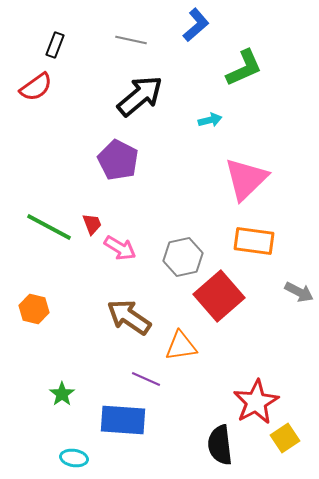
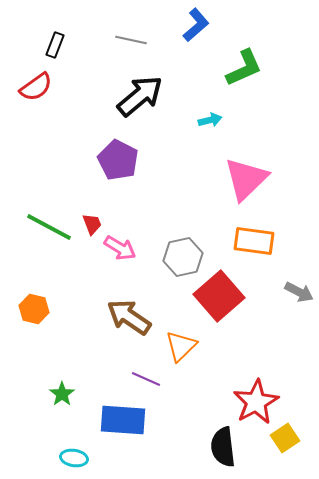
orange triangle: rotated 36 degrees counterclockwise
black semicircle: moved 3 px right, 2 px down
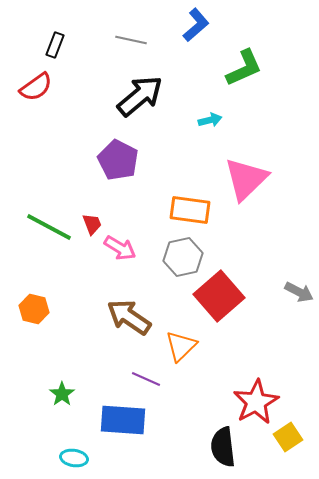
orange rectangle: moved 64 px left, 31 px up
yellow square: moved 3 px right, 1 px up
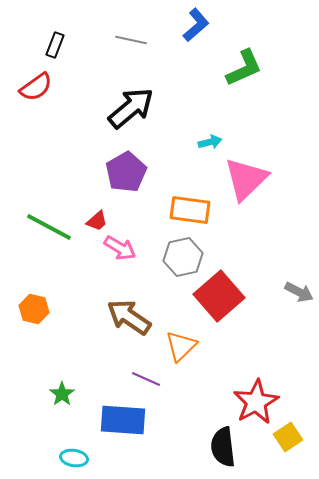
black arrow: moved 9 px left, 12 px down
cyan arrow: moved 22 px down
purple pentagon: moved 8 px right, 12 px down; rotated 15 degrees clockwise
red trapezoid: moved 5 px right, 3 px up; rotated 70 degrees clockwise
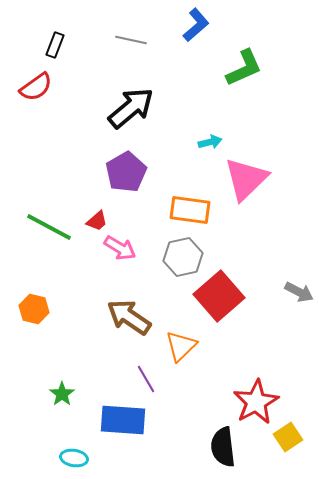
purple line: rotated 36 degrees clockwise
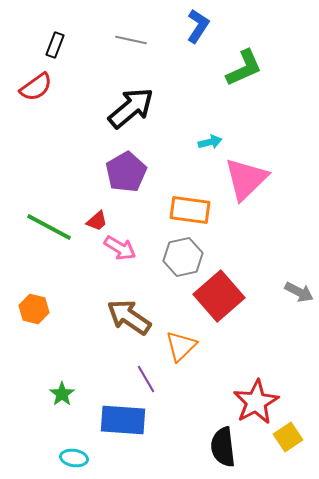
blue L-shape: moved 2 px right, 1 px down; rotated 16 degrees counterclockwise
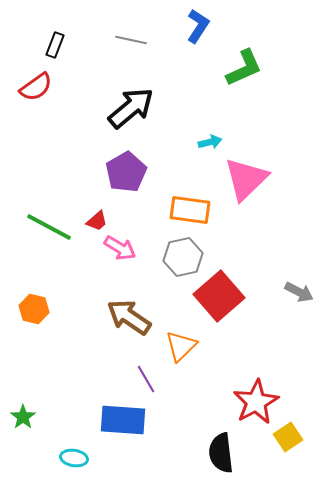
green star: moved 39 px left, 23 px down
black semicircle: moved 2 px left, 6 px down
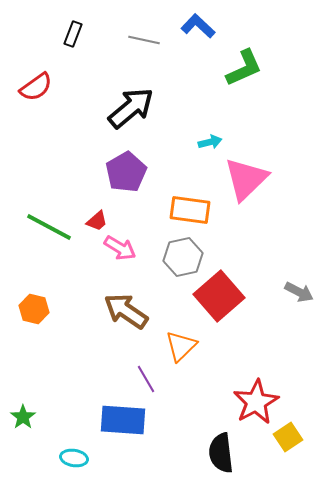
blue L-shape: rotated 80 degrees counterclockwise
gray line: moved 13 px right
black rectangle: moved 18 px right, 11 px up
brown arrow: moved 3 px left, 6 px up
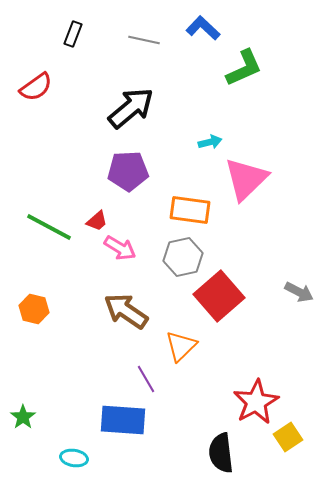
blue L-shape: moved 5 px right, 2 px down
purple pentagon: moved 2 px right, 1 px up; rotated 27 degrees clockwise
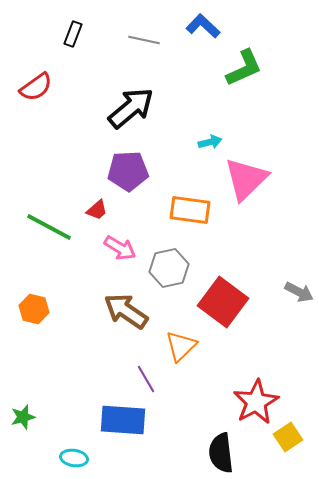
blue L-shape: moved 2 px up
red trapezoid: moved 11 px up
gray hexagon: moved 14 px left, 11 px down
red square: moved 4 px right, 6 px down; rotated 12 degrees counterclockwise
green star: rotated 20 degrees clockwise
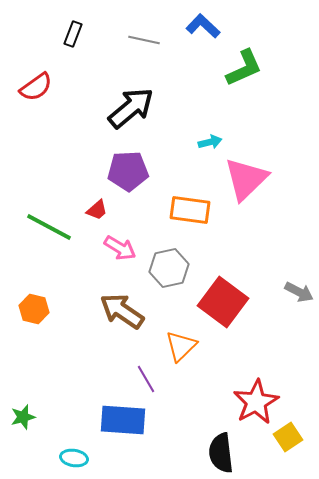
brown arrow: moved 4 px left
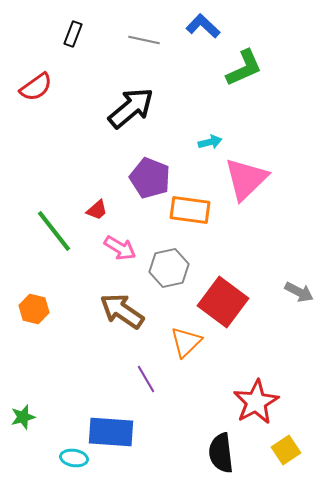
purple pentagon: moved 22 px right, 7 px down; rotated 24 degrees clockwise
green line: moved 5 px right, 4 px down; rotated 24 degrees clockwise
orange triangle: moved 5 px right, 4 px up
blue rectangle: moved 12 px left, 12 px down
yellow square: moved 2 px left, 13 px down
